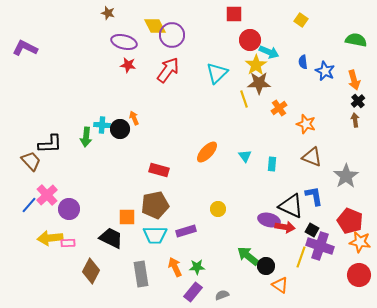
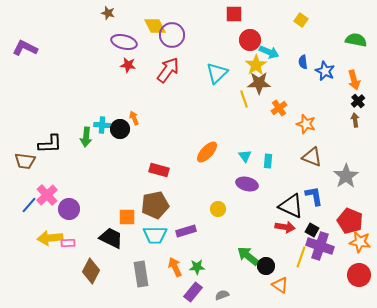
brown trapezoid at (31, 161): moved 6 px left; rotated 140 degrees clockwise
cyan rectangle at (272, 164): moved 4 px left, 3 px up
purple ellipse at (269, 220): moved 22 px left, 36 px up
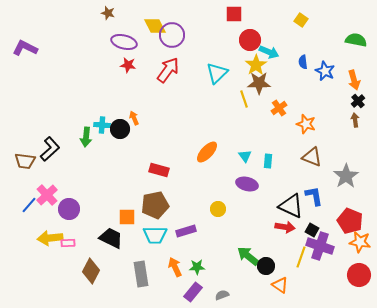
black L-shape at (50, 144): moved 5 px down; rotated 40 degrees counterclockwise
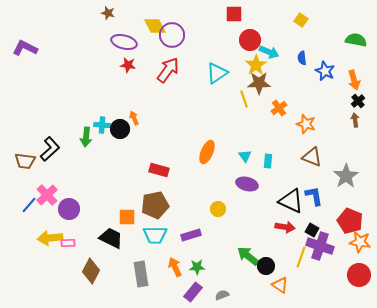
blue semicircle at (303, 62): moved 1 px left, 4 px up
cyan triangle at (217, 73): rotated 10 degrees clockwise
orange ellipse at (207, 152): rotated 20 degrees counterclockwise
black triangle at (291, 206): moved 5 px up
purple rectangle at (186, 231): moved 5 px right, 4 px down
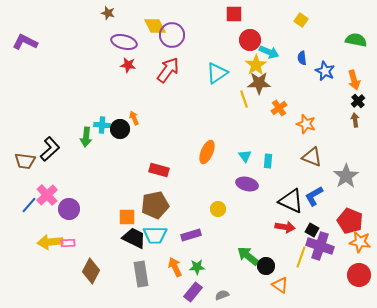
purple L-shape at (25, 48): moved 6 px up
blue L-shape at (314, 196): rotated 110 degrees counterclockwise
yellow arrow at (50, 238): moved 4 px down
black trapezoid at (111, 238): moved 23 px right
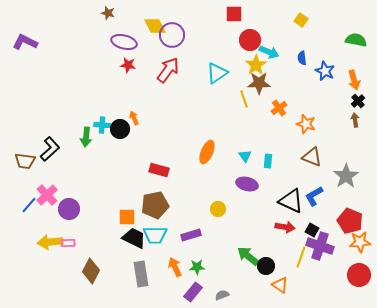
orange star at (360, 242): rotated 15 degrees counterclockwise
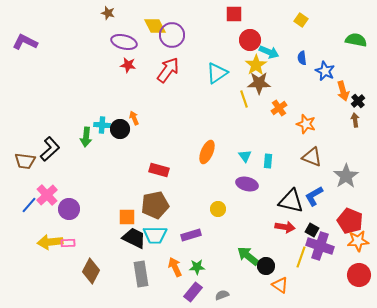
orange arrow at (354, 80): moved 11 px left, 11 px down
black triangle at (291, 201): rotated 12 degrees counterclockwise
orange star at (360, 242): moved 2 px left, 1 px up
